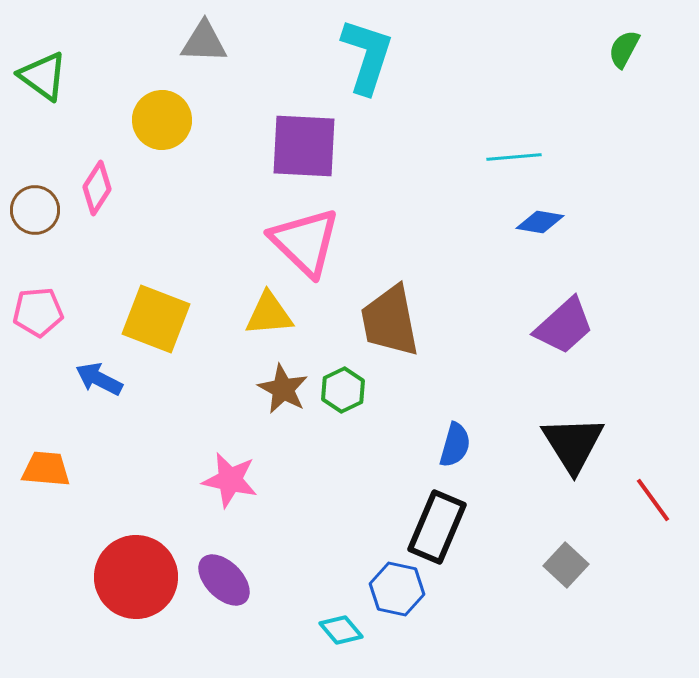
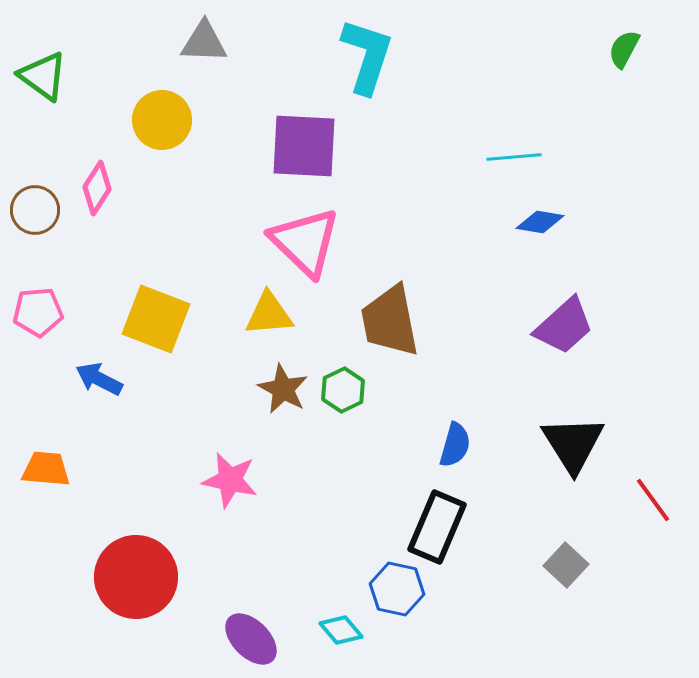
purple ellipse: moved 27 px right, 59 px down
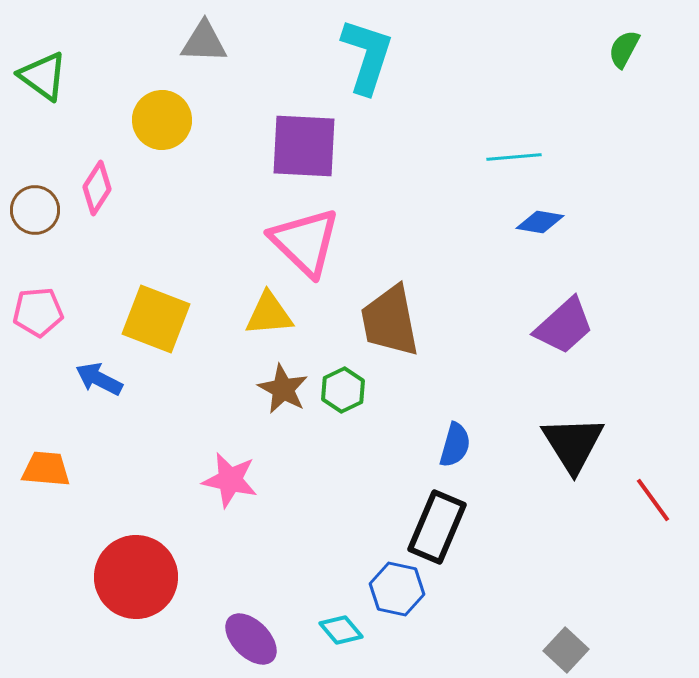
gray square: moved 85 px down
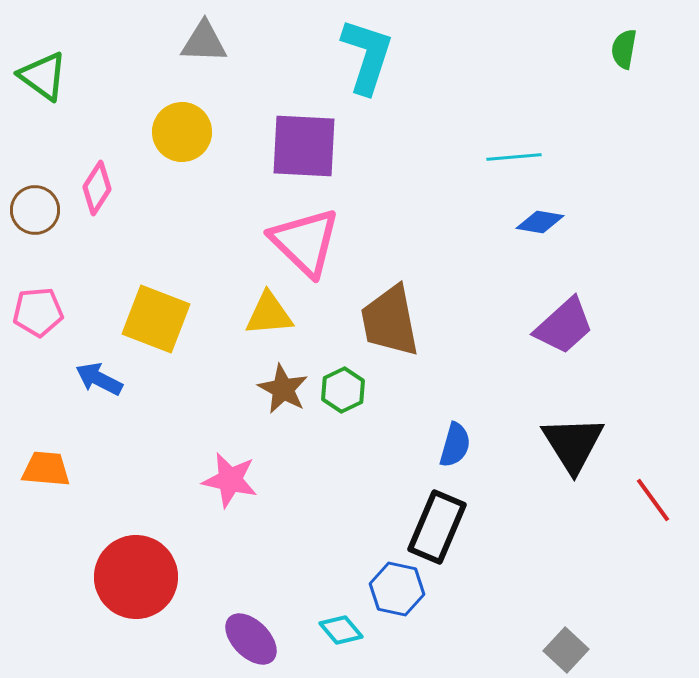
green semicircle: rotated 18 degrees counterclockwise
yellow circle: moved 20 px right, 12 px down
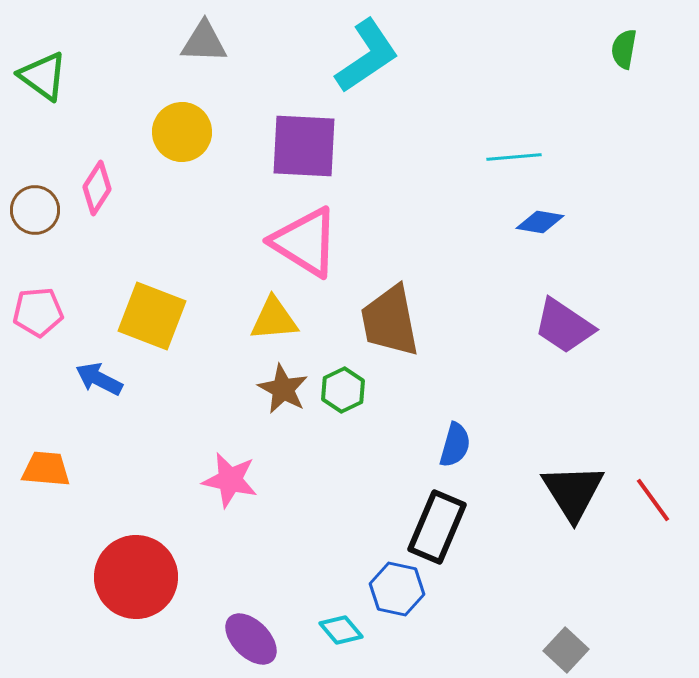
cyan L-shape: rotated 38 degrees clockwise
pink triangle: rotated 12 degrees counterclockwise
yellow triangle: moved 5 px right, 5 px down
yellow square: moved 4 px left, 3 px up
purple trapezoid: rotated 76 degrees clockwise
black triangle: moved 48 px down
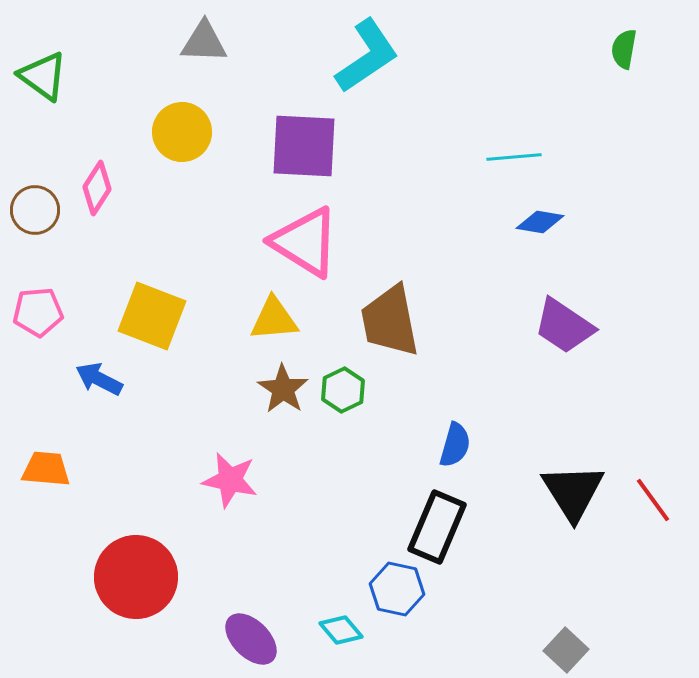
brown star: rotated 6 degrees clockwise
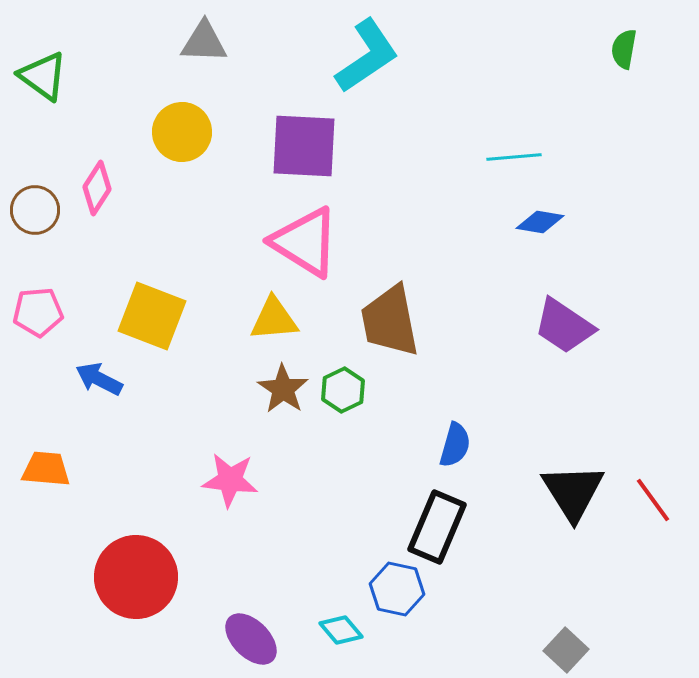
pink star: rotated 6 degrees counterclockwise
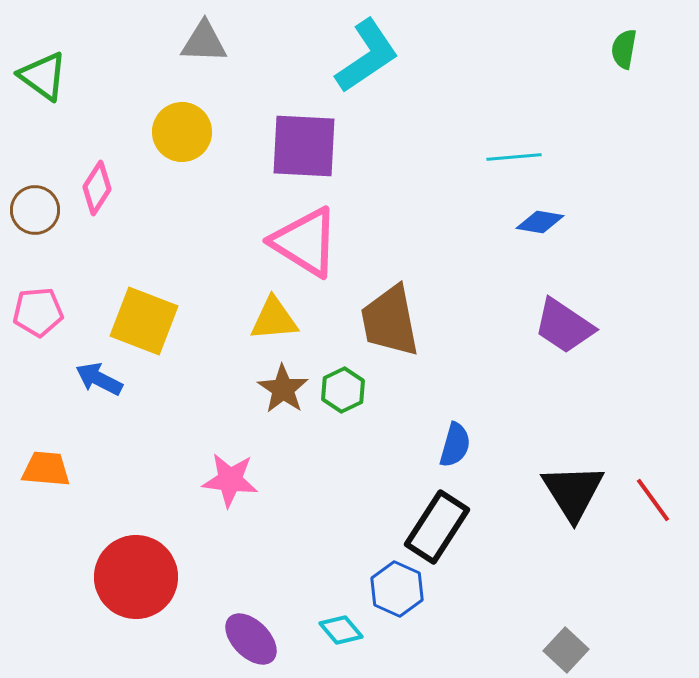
yellow square: moved 8 px left, 5 px down
black rectangle: rotated 10 degrees clockwise
blue hexagon: rotated 12 degrees clockwise
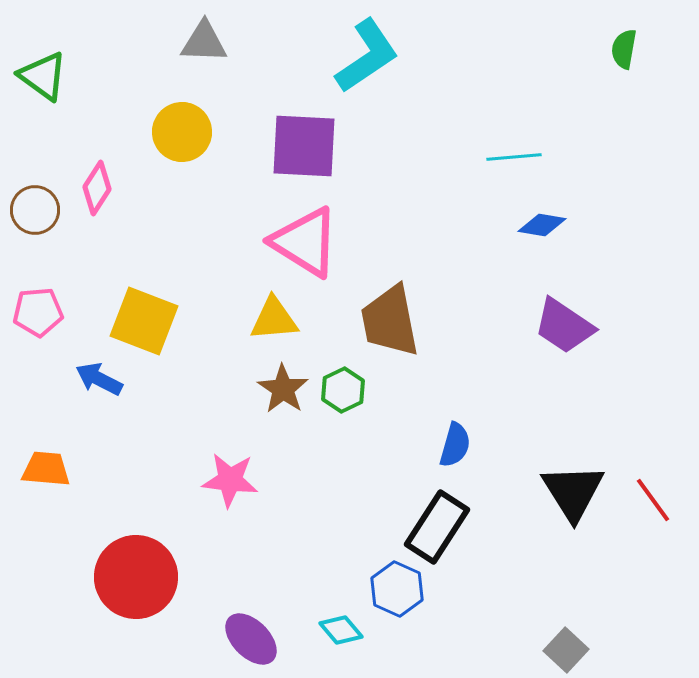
blue diamond: moved 2 px right, 3 px down
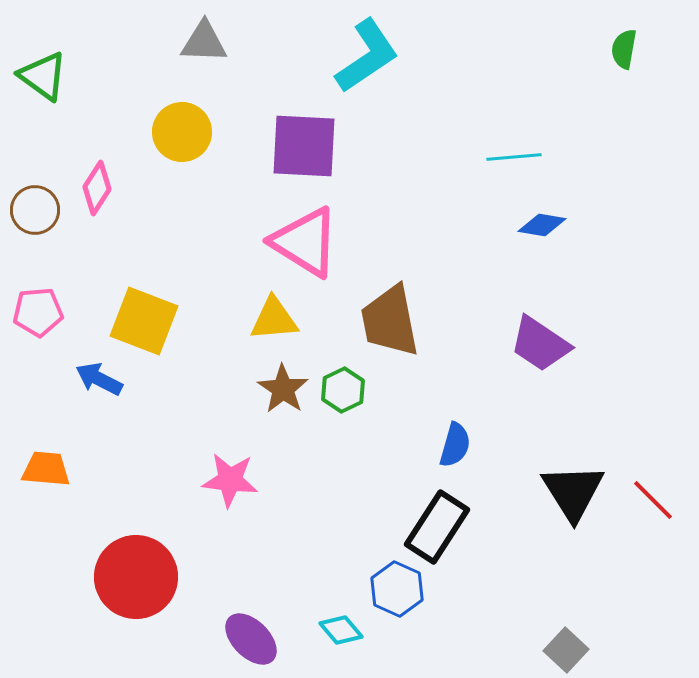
purple trapezoid: moved 24 px left, 18 px down
red line: rotated 9 degrees counterclockwise
